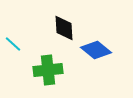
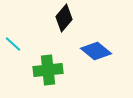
black diamond: moved 10 px up; rotated 44 degrees clockwise
blue diamond: moved 1 px down
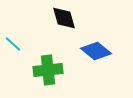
black diamond: rotated 56 degrees counterclockwise
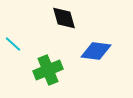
blue diamond: rotated 32 degrees counterclockwise
green cross: rotated 16 degrees counterclockwise
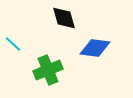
blue diamond: moved 1 px left, 3 px up
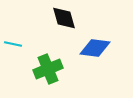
cyan line: rotated 30 degrees counterclockwise
green cross: moved 1 px up
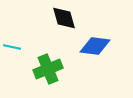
cyan line: moved 1 px left, 3 px down
blue diamond: moved 2 px up
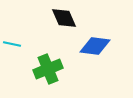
black diamond: rotated 8 degrees counterclockwise
cyan line: moved 3 px up
